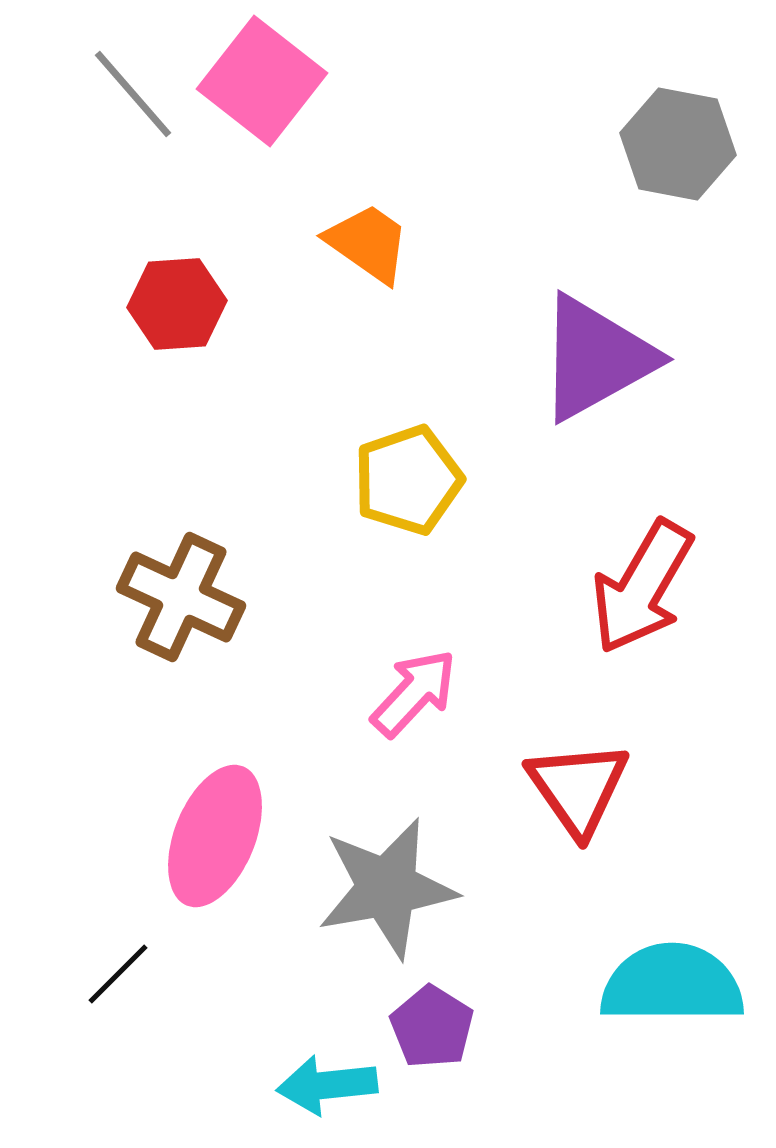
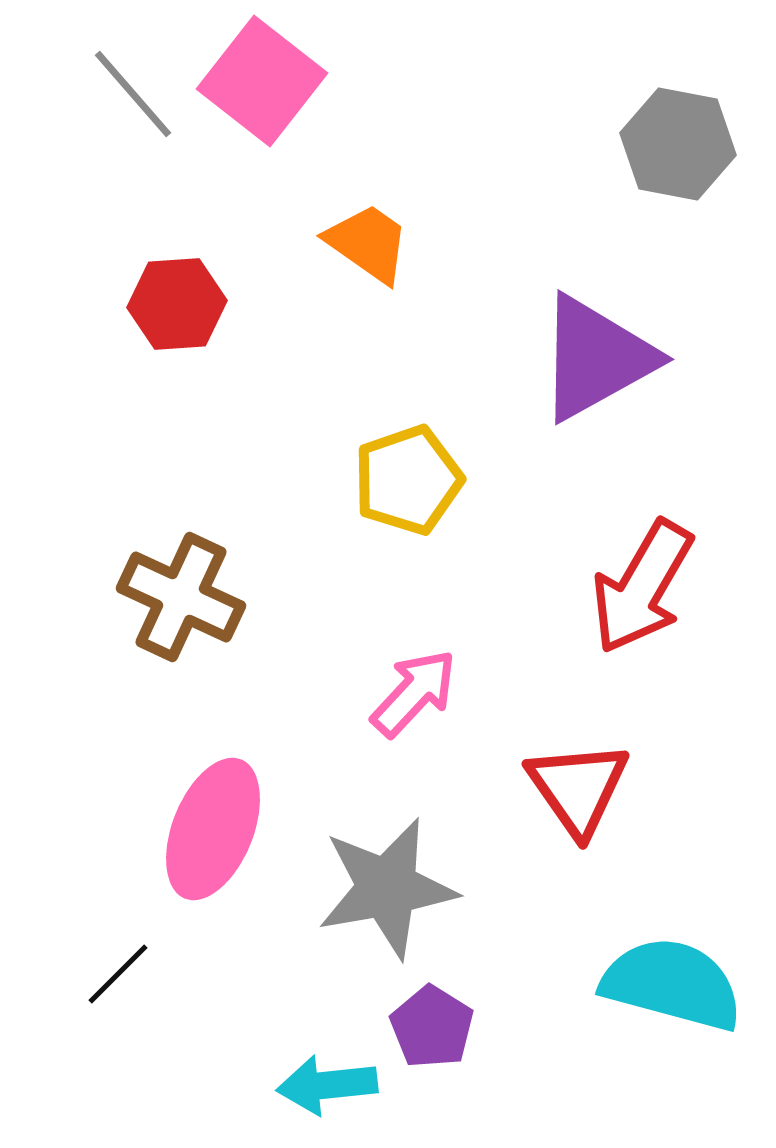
pink ellipse: moved 2 px left, 7 px up
cyan semicircle: rotated 15 degrees clockwise
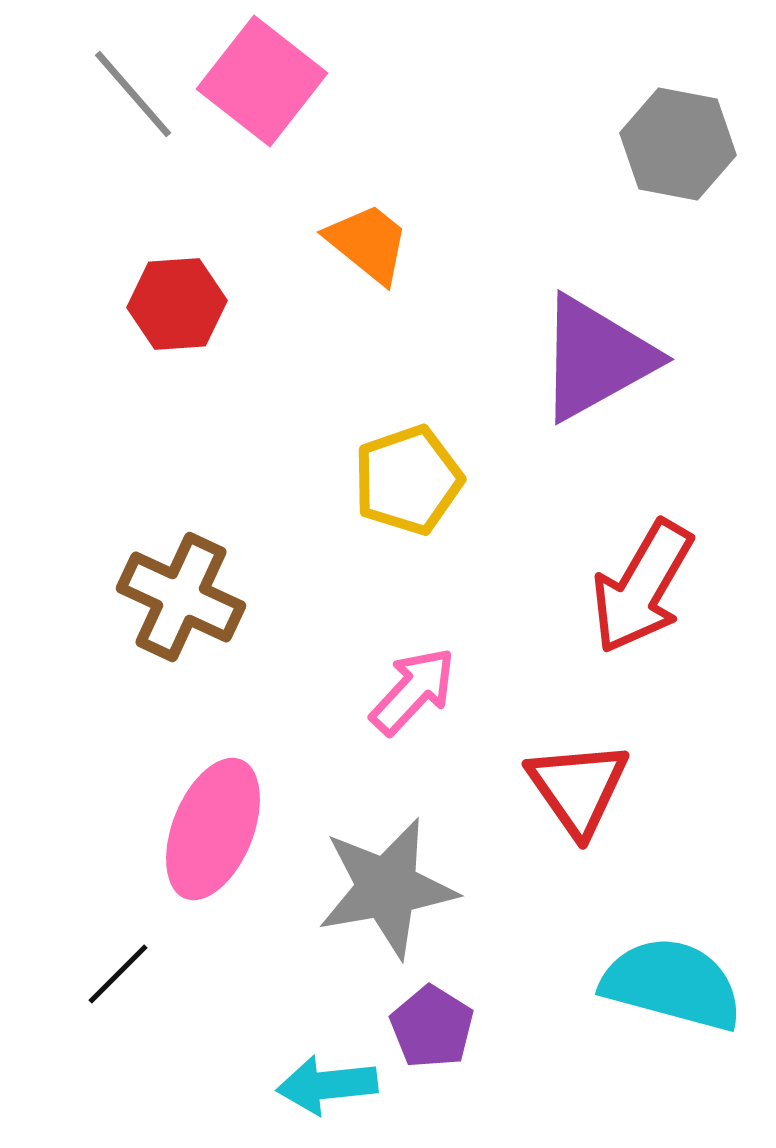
orange trapezoid: rotated 4 degrees clockwise
pink arrow: moved 1 px left, 2 px up
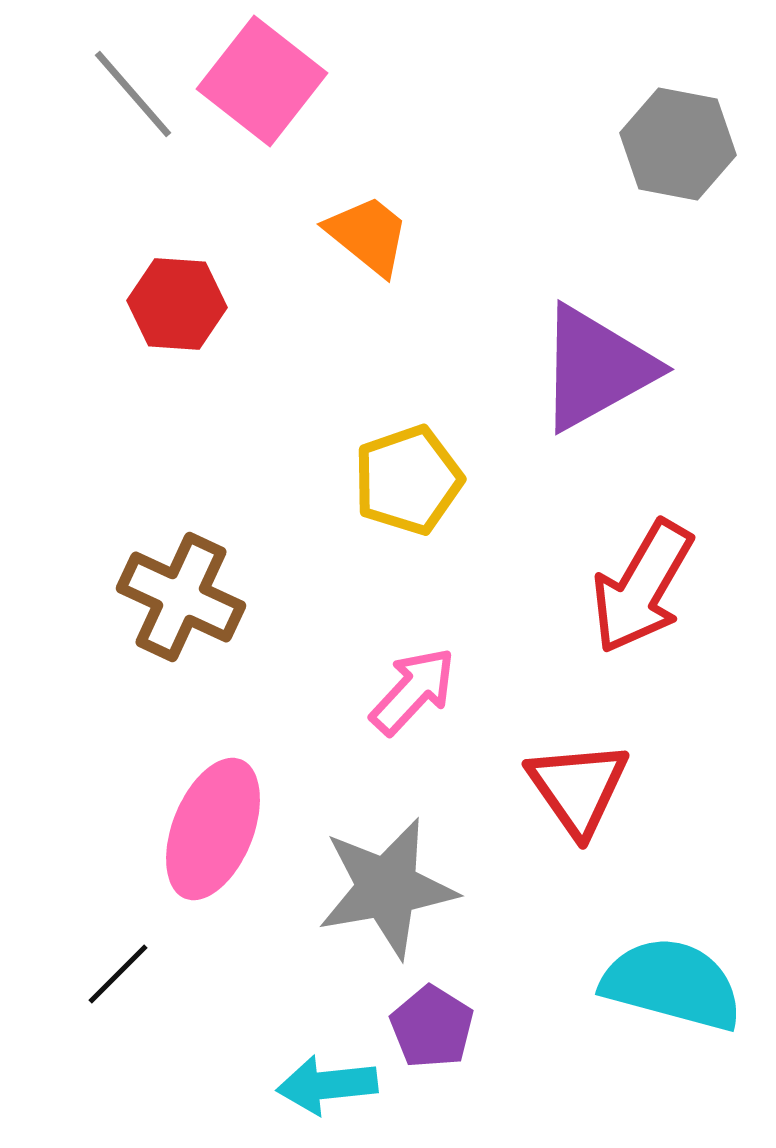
orange trapezoid: moved 8 px up
red hexagon: rotated 8 degrees clockwise
purple triangle: moved 10 px down
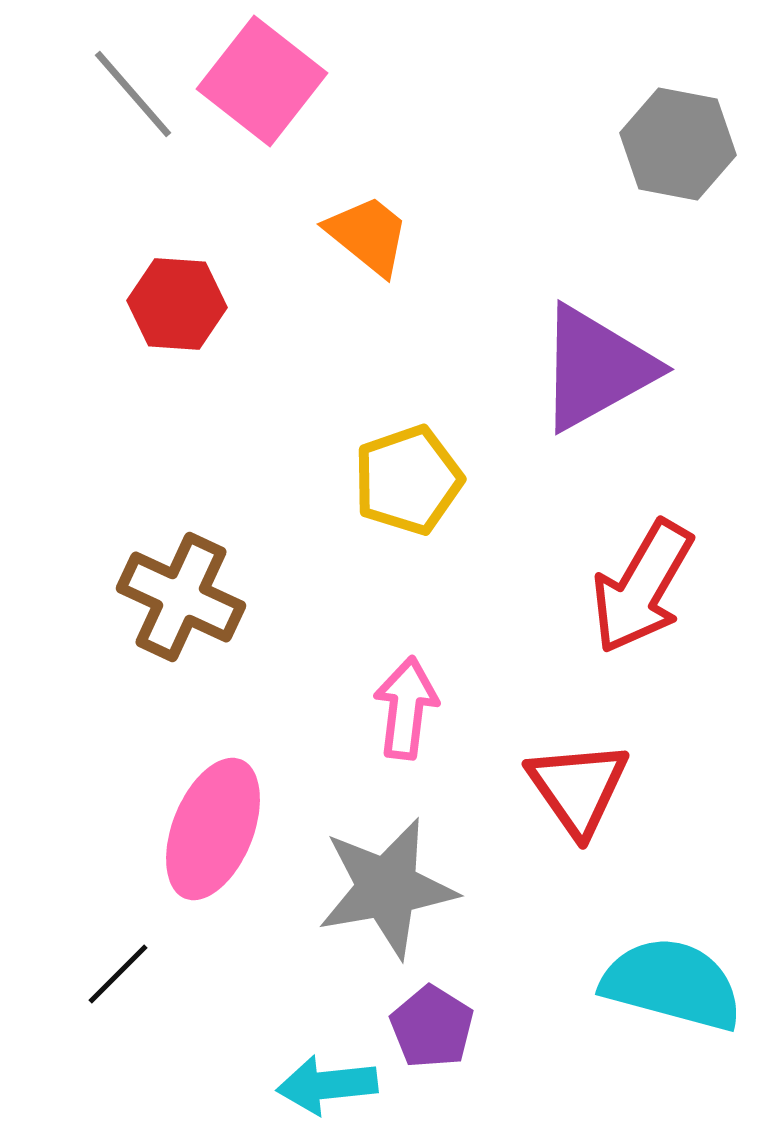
pink arrow: moved 7 px left, 17 px down; rotated 36 degrees counterclockwise
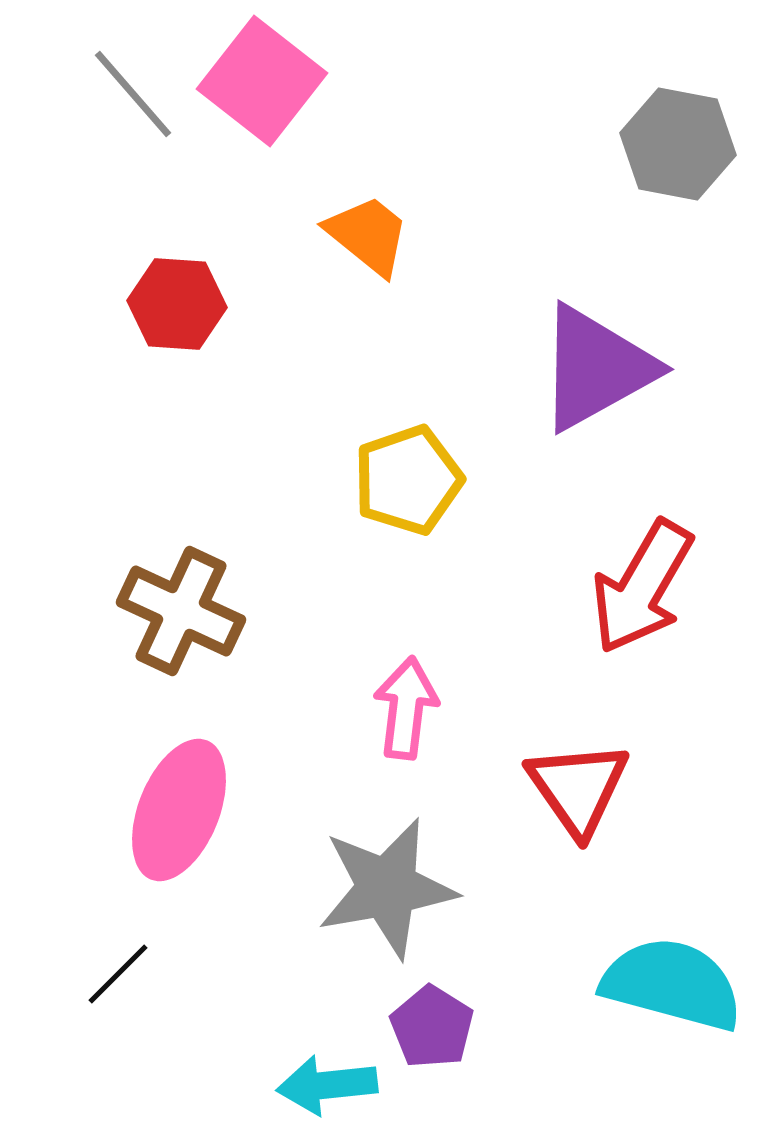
brown cross: moved 14 px down
pink ellipse: moved 34 px left, 19 px up
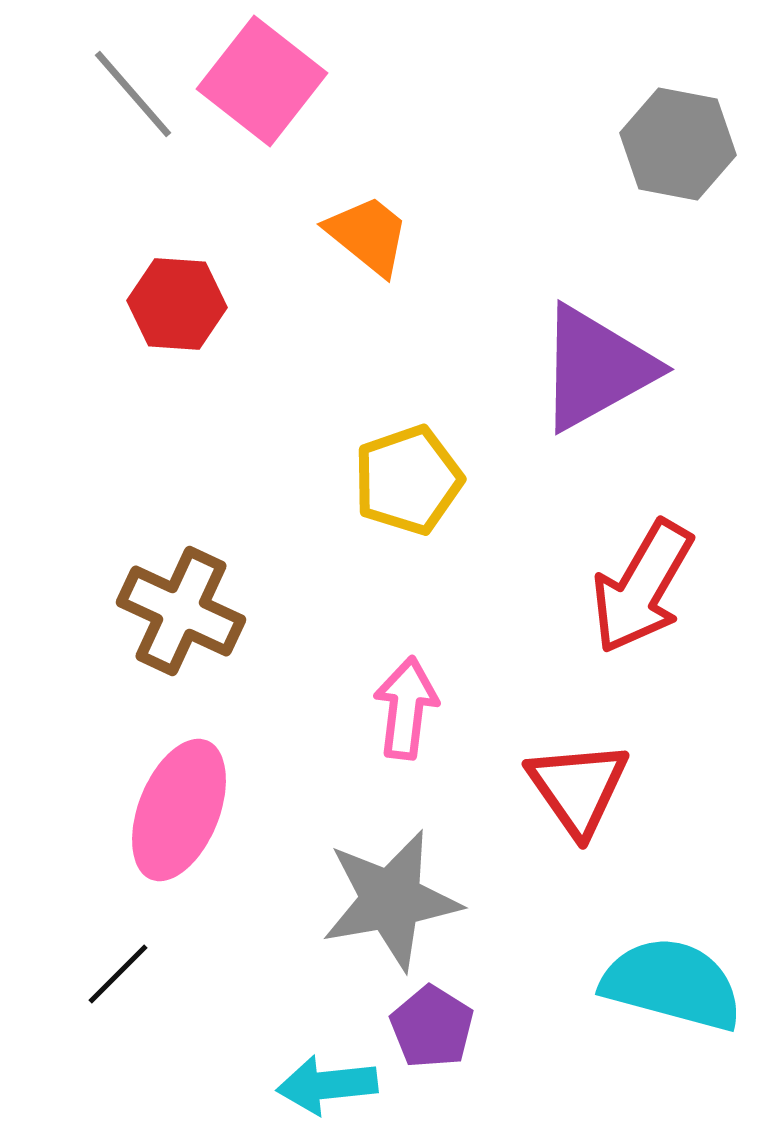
gray star: moved 4 px right, 12 px down
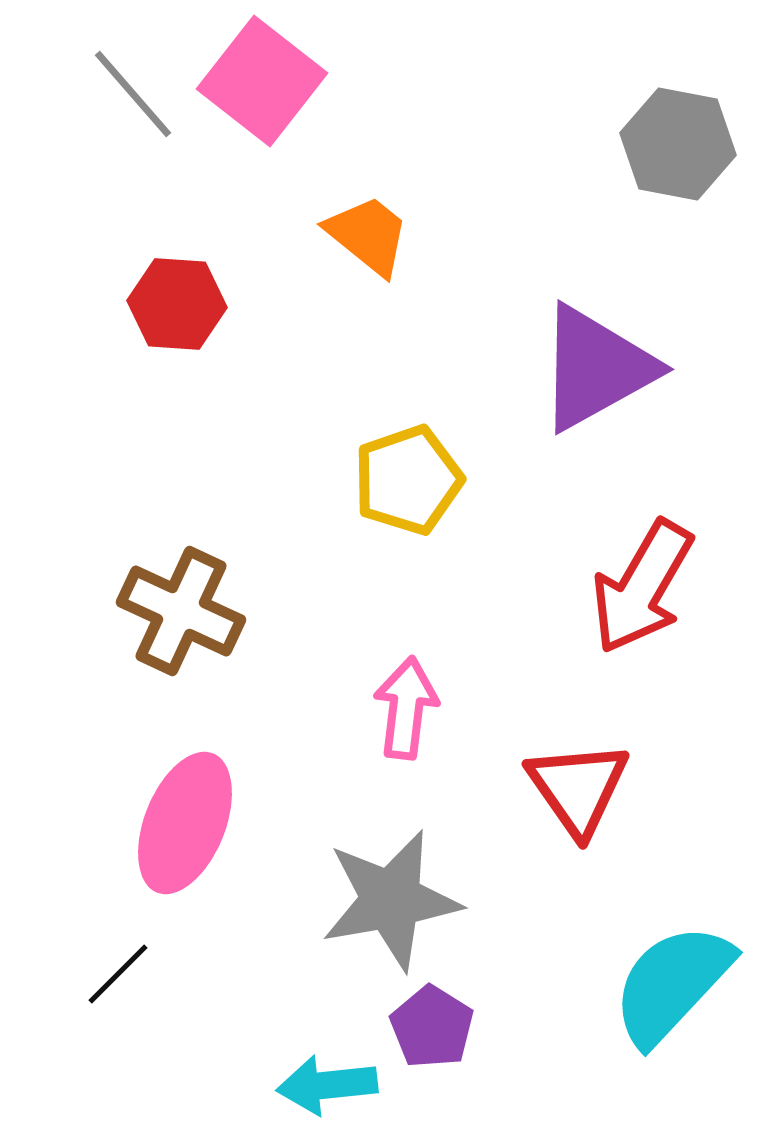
pink ellipse: moved 6 px right, 13 px down
cyan semicircle: rotated 62 degrees counterclockwise
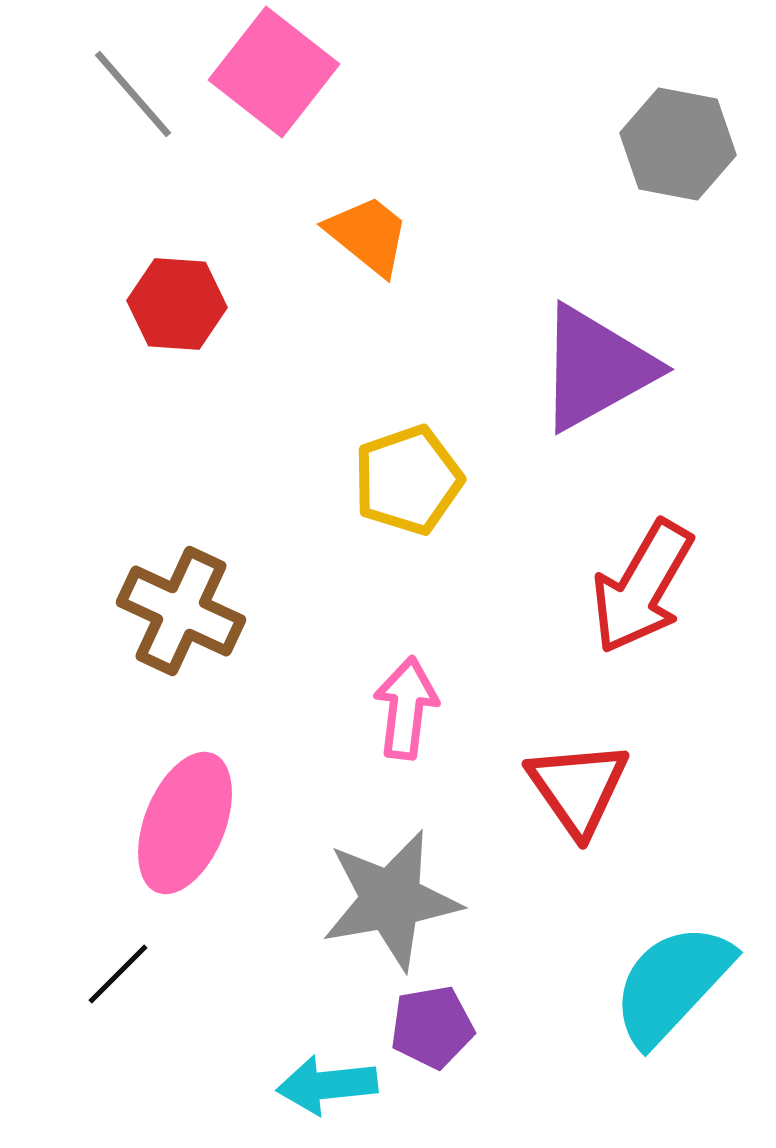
pink square: moved 12 px right, 9 px up
purple pentagon: rotated 30 degrees clockwise
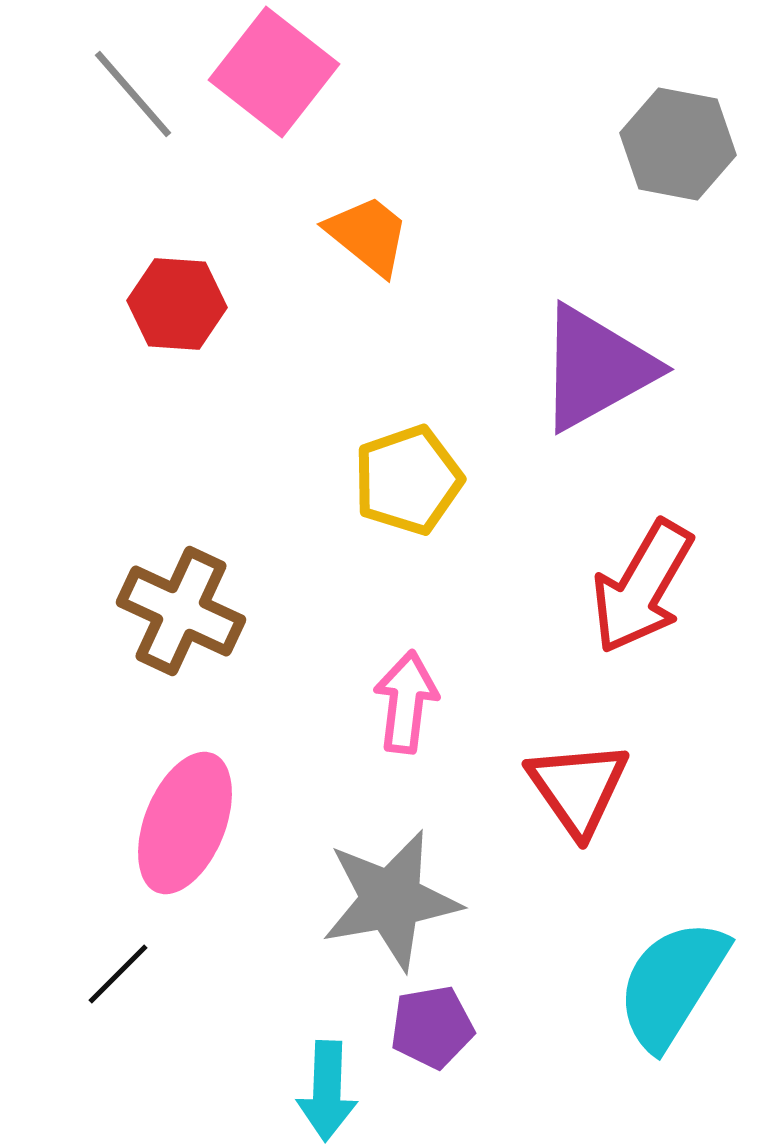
pink arrow: moved 6 px up
cyan semicircle: rotated 11 degrees counterclockwise
cyan arrow: moved 6 px down; rotated 82 degrees counterclockwise
